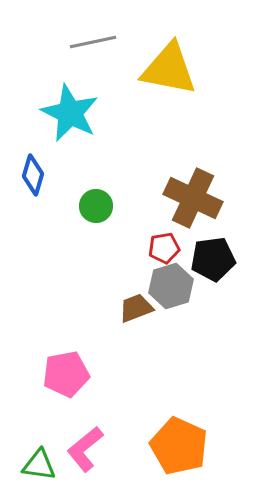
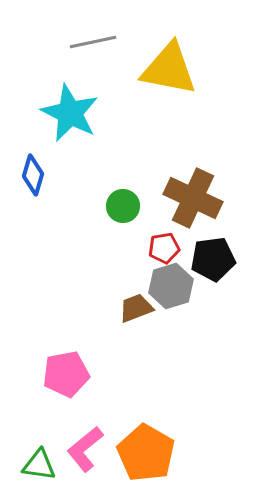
green circle: moved 27 px right
orange pentagon: moved 33 px left, 7 px down; rotated 6 degrees clockwise
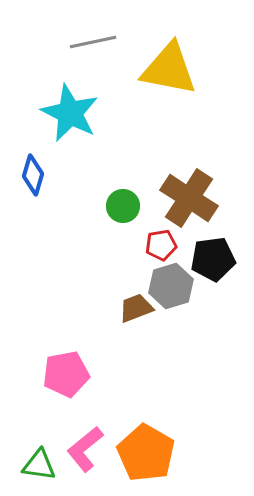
brown cross: moved 4 px left; rotated 8 degrees clockwise
red pentagon: moved 3 px left, 3 px up
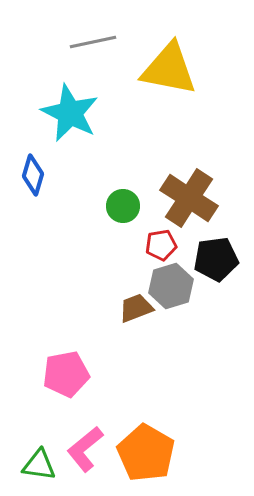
black pentagon: moved 3 px right
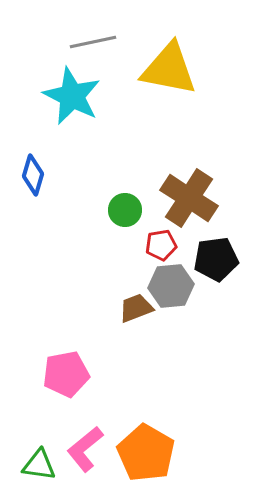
cyan star: moved 2 px right, 17 px up
green circle: moved 2 px right, 4 px down
gray hexagon: rotated 12 degrees clockwise
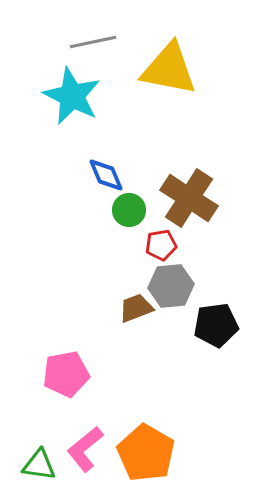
blue diamond: moved 73 px right; rotated 39 degrees counterclockwise
green circle: moved 4 px right
black pentagon: moved 66 px down
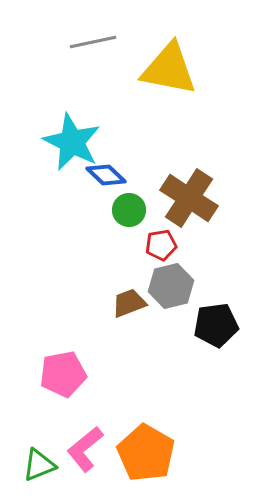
cyan star: moved 46 px down
blue diamond: rotated 24 degrees counterclockwise
gray hexagon: rotated 9 degrees counterclockwise
brown trapezoid: moved 7 px left, 5 px up
pink pentagon: moved 3 px left
green triangle: rotated 30 degrees counterclockwise
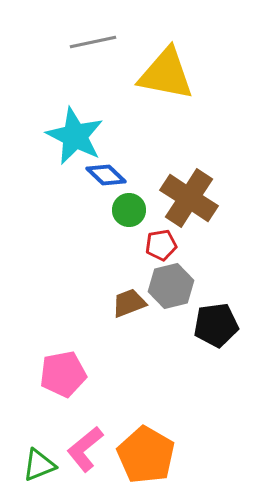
yellow triangle: moved 3 px left, 5 px down
cyan star: moved 3 px right, 6 px up
orange pentagon: moved 2 px down
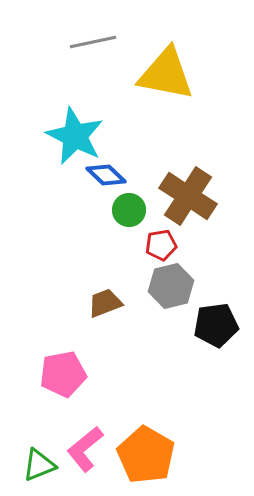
brown cross: moved 1 px left, 2 px up
brown trapezoid: moved 24 px left
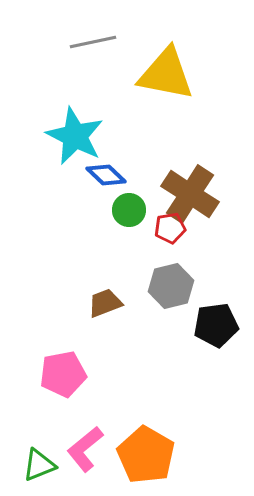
brown cross: moved 2 px right, 2 px up
red pentagon: moved 9 px right, 17 px up
